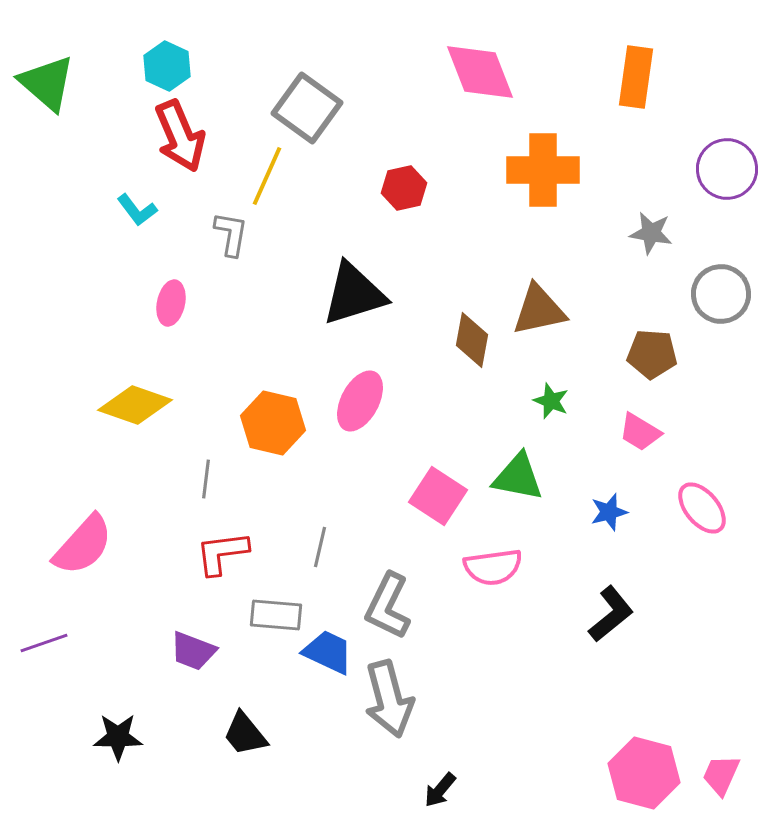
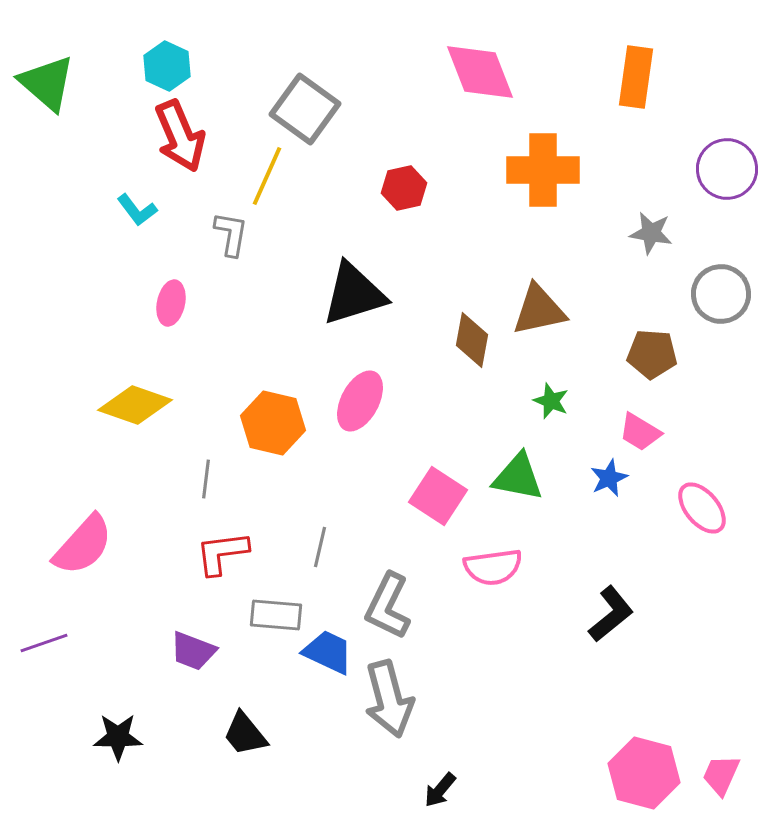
gray square at (307, 108): moved 2 px left, 1 px down
blue star at (609, 512): moved 34 px up; rotated 9 degrees counterclockwise
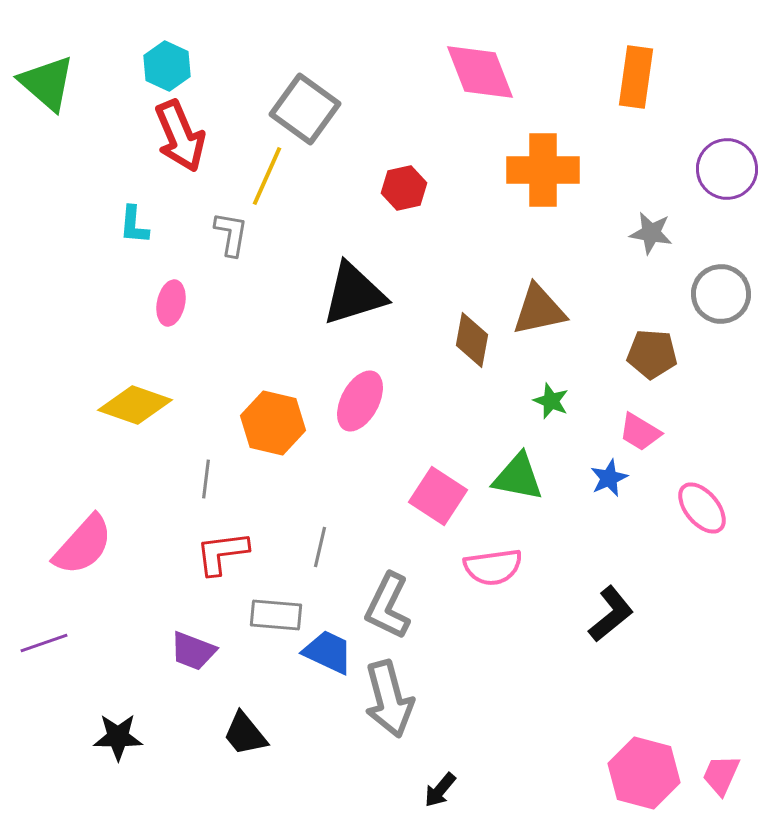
cyan L-shape at (137, 210): moved 3 px left, 15 px down; rotated 42 degrees clockwise
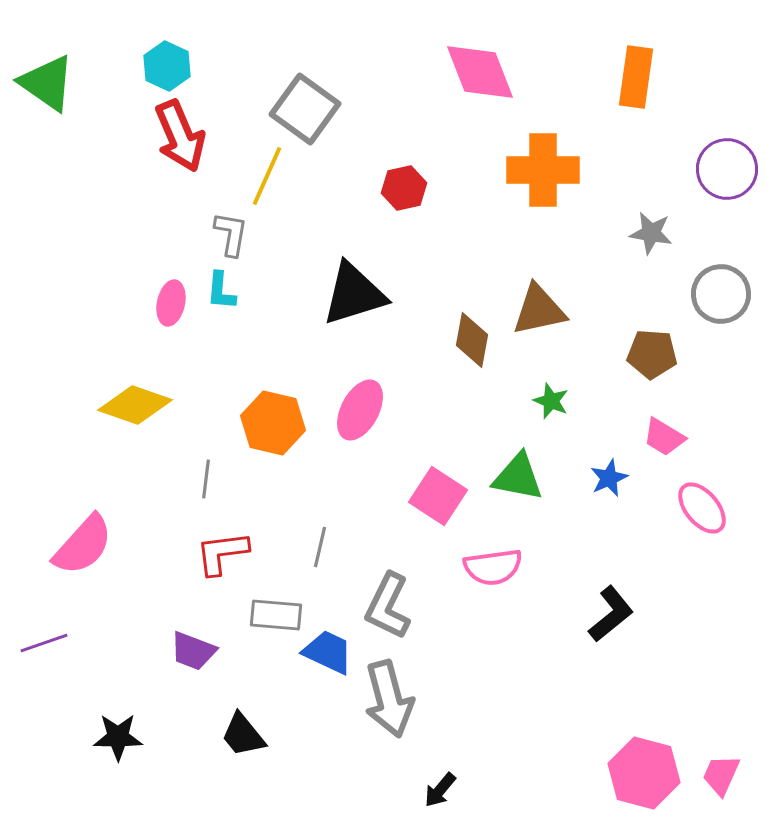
green triangle at (47, 83): rotated 6 degrees counterclockwise
cyan L-shape at (134, 225): moved 87 px right, 66 px down
pink ellipse at (360, 401): moved 9 px down
pink trapezoid at (640, 432): moved 24 px right, 5 px down
black trapezoid at (245, 734): moved 2 px left, 1 px down
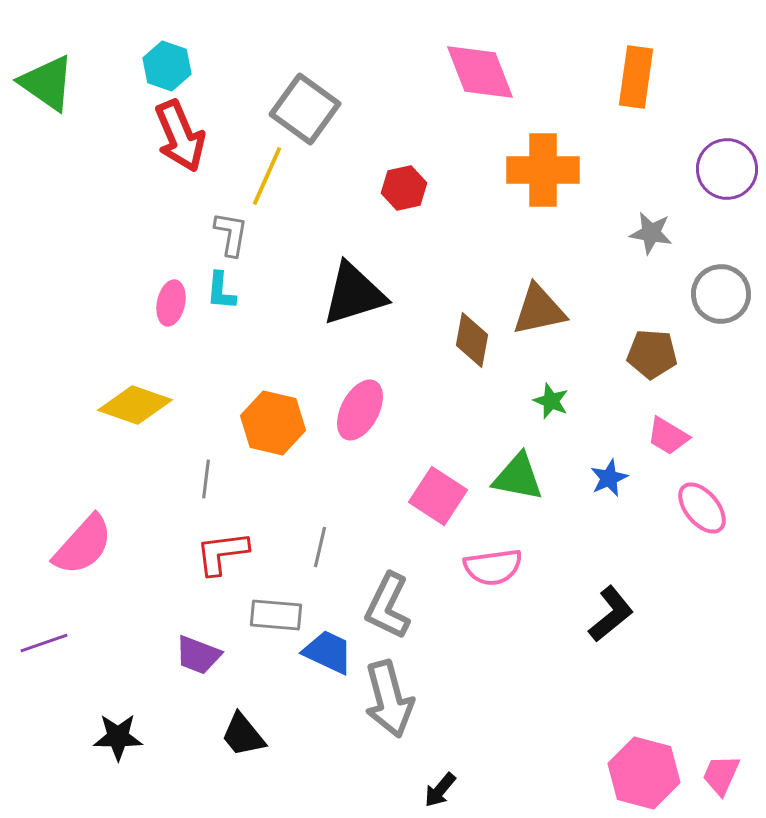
cyan hexagon at (167, 66): rotated 6 degrees counterclockwise
pink trapezoid at (664, 437): moved 4 px right, 1 px up
purple trapezoid at (193, 651): moved 5 px right, 4 px down
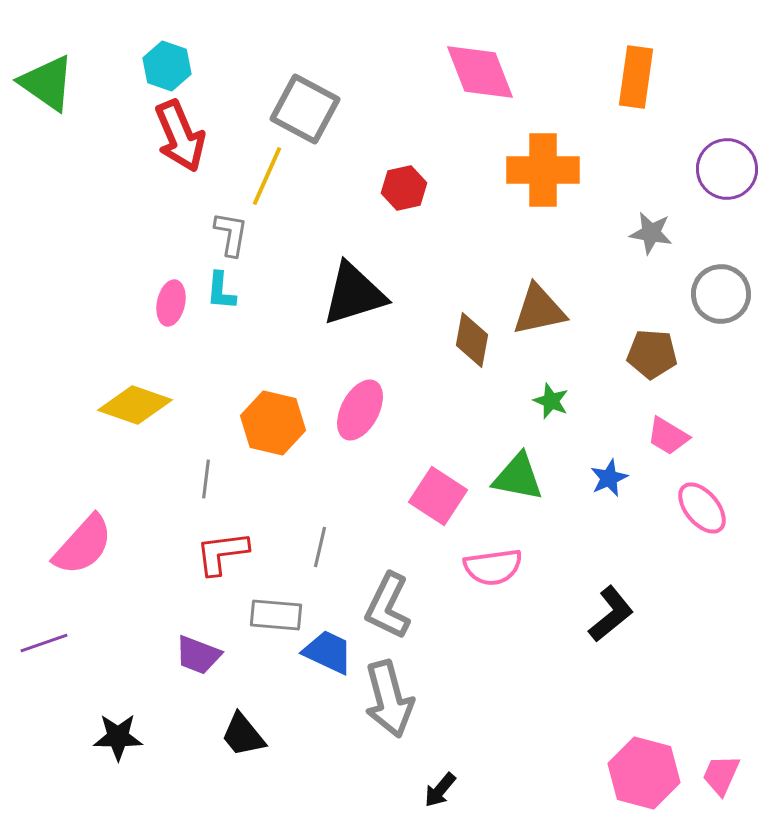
gray square at (305, 109): rotated 8 degrees counterclockwise
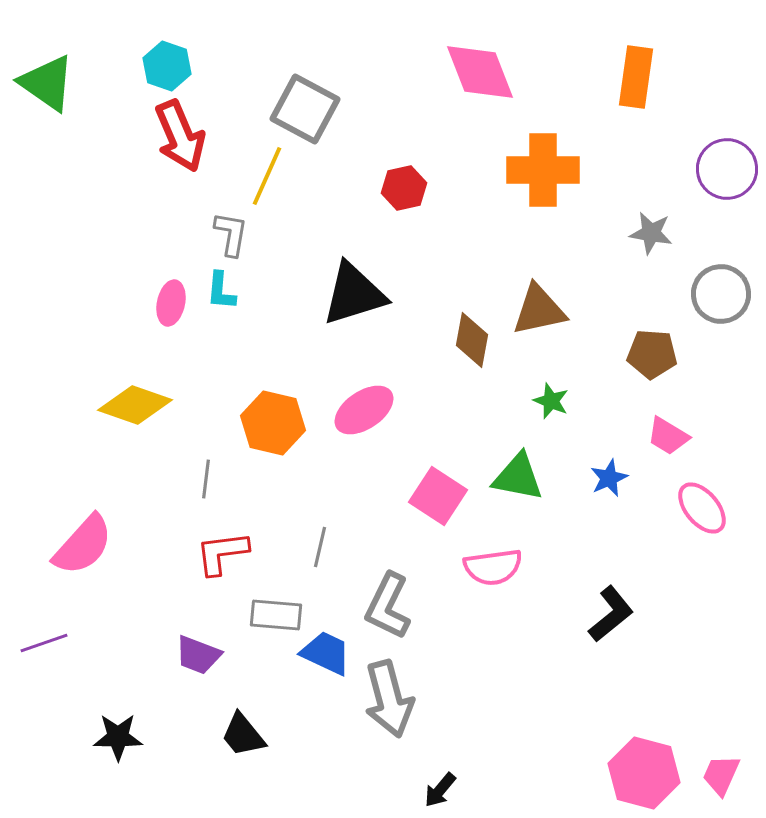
pink ellipse at (360, 410): moved 4 px right; rotated 28 degrees clockwise
blue trapezoid at (328, 652): moved 2 px left, 1 px down
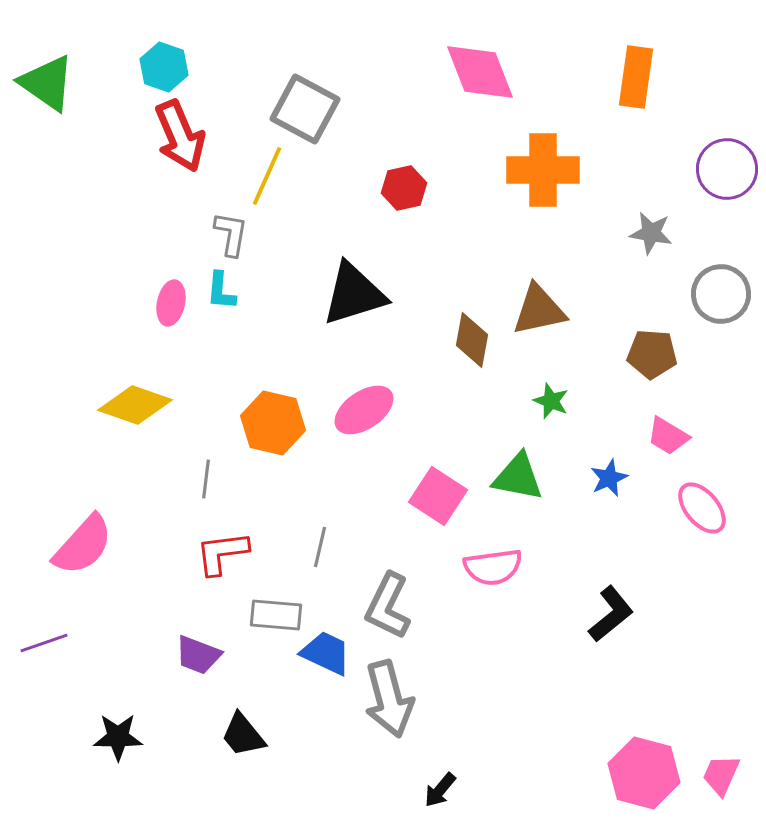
cyan hexagon at (167, 66): moved 3 px left, 1 px down
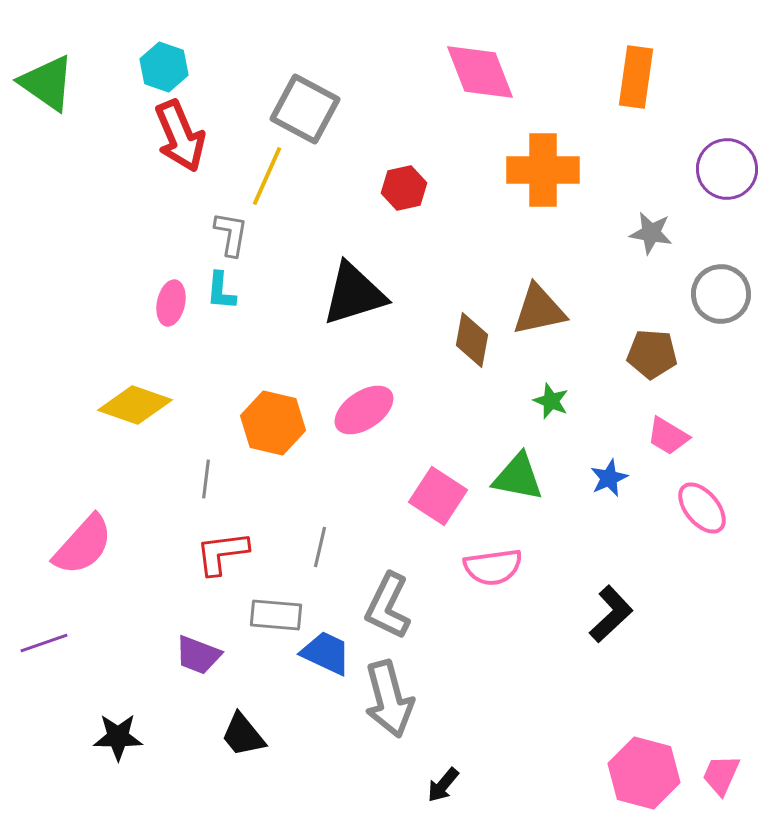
black L-shape at (611, 614): rotated 4 degrees counterclockwise
black arrow at (440, 790): moved 3 px right, 5 px up
